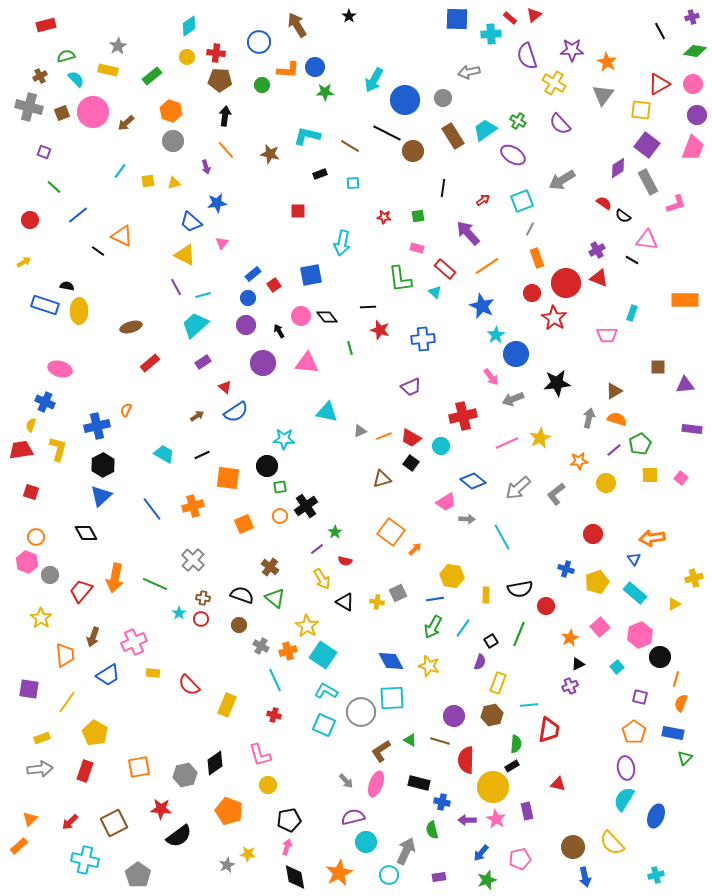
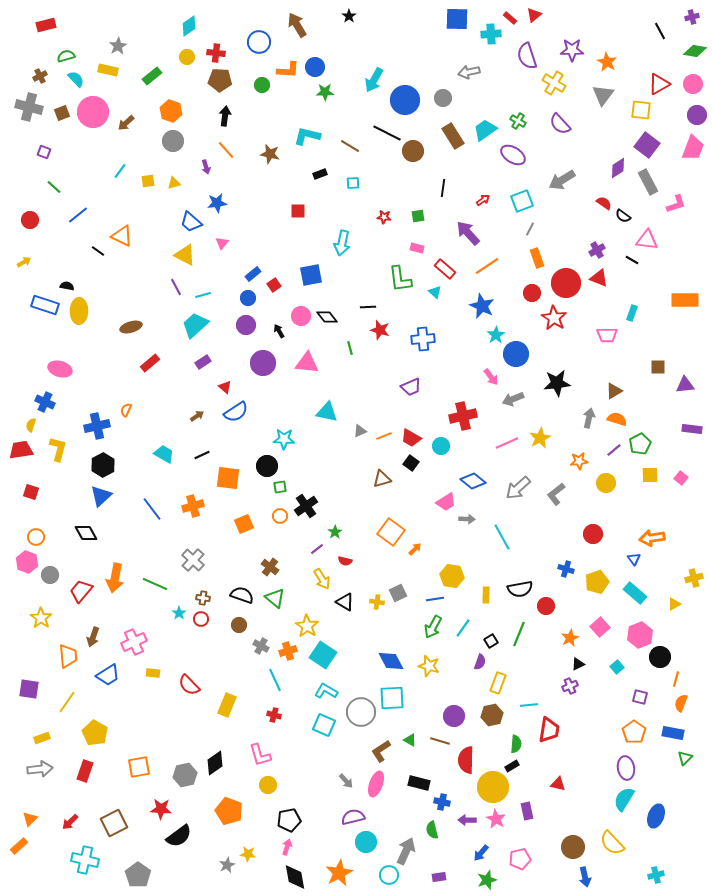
orange trapezoid at (65, 655): moved 3 px right, 1 px down
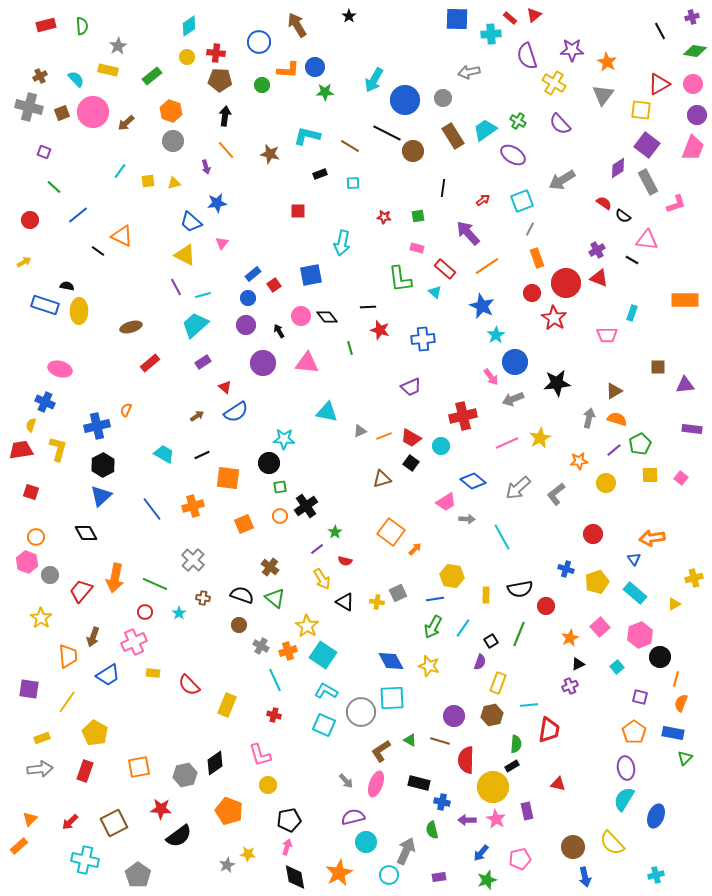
green semicircle at (66, 56): moved 16 px right, 30 px up; rotated 102 degrees clockwise
blue circle at (516, 354): moved 1 px left, 8 px down
black circle at (267, 466): moved 2 px right, 3 px up
red circle at (201, 619): moved 56 px left, 7 px up
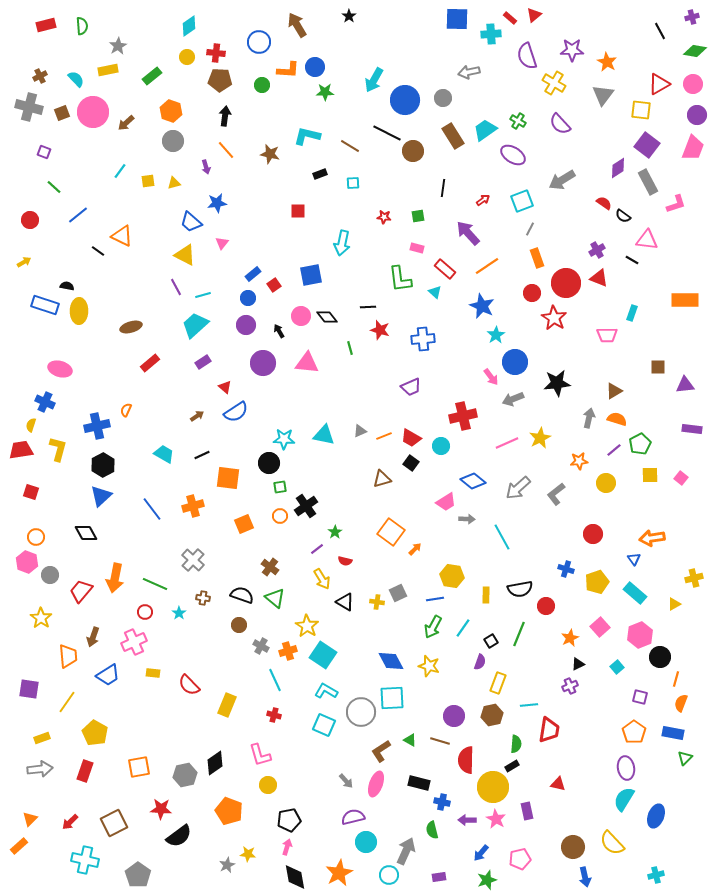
yellow rectangle at (108, 70): rotated 24 degrees counterclockwise
cyan triangle at (327, 412): moved 3 px left, 23 px down
